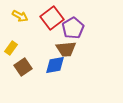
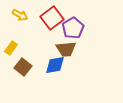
yellow arrow: moved 1 px up
brown square: rotated 18 degrees counterclockwise
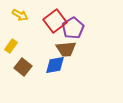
red square: moved 3 px right, 3 px down
yellow rectangle: moved 2 px up
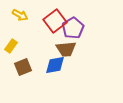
brown square: rotated 30 degrees clockwise
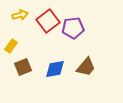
yellow arrow: rotated 42 degrees counterclockwise
red square: moved 7 px left
purple pentagon: rotated 25 degrees clockwise
brown trapezoid: moved 20 px right, 18 px down; rotated 45 degrees counterclockwise
blue diamond: moved 4 px down
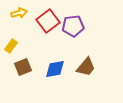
yellow arrow: moved 1 px left, 2 px up
purple pentagon: moved 2 px up
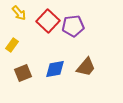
yellow arrow: rotated 63 degrees clockwise
red square: rotated 10 degrees counterclockwise
yellow rectangle: moved 1 px right, 1 px up
brown square: moved 6 px down
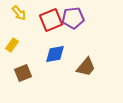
red square: moved 3 px right, 1 px up; rotated 25 degrees clockwise
purple pentagon: moved 8 px up
blue diamond: moved 15 px up
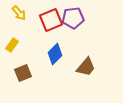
blue diamond: rotated 35 degrees counterclockwise
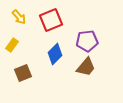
yellow arrow: moved 4 px down
purple pentagon: moved 14 px right, 23 px down
